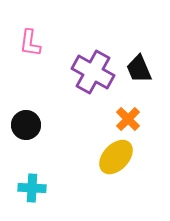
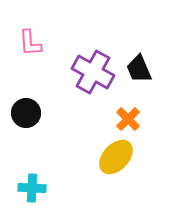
pink L-shape: rotated 12 degrees counterclockwise
black circle: moved 12 px up
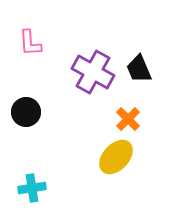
black circle: moved 1 px up
cyan cross: rotated 12 degrees counterclockwise
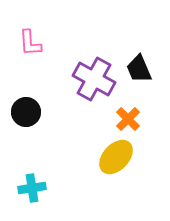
purple cross: moved 1 px right, 7 px down
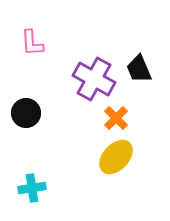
pink L-shape: moved 2 px right
black circle: moved 1 px down
orange cross: moved 12 px left, 1 px up
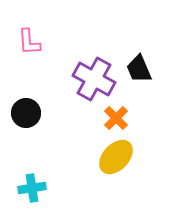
pink L-shape: moved 3 px left, 1 px up
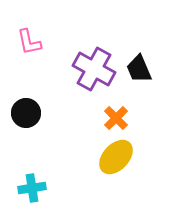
pink L-shape: rotated 8 degrees counterclockwise
purple cross: moved 10 px up
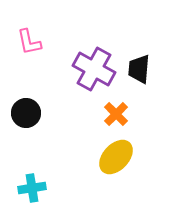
black trapezoid: rotated 28 degrees clockwise
orange cross: moved 4 px up
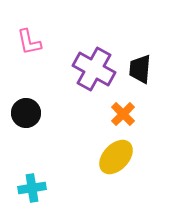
black trapezoid: moved 1 px right
orange cross: moved 7 px right
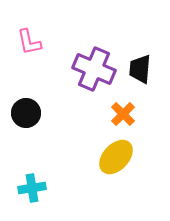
purple cross: rotated 6 degrees counterclockwise
